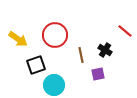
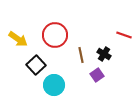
red line: moved 1 px left, 4 px down; rotated 21 degrees counterclockwise
black cross: moved 1 px left, 4 px down
black square: rotated 24 degrees counterclockwise
purple square: moved 1 px left, 1 px down; rotated 24 degrees counterclockwise
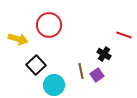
red circle: moved 6 px left, 10 px up
yellow arrow: rotated 18 degrees counterclockwise
brown line: moved 16 px down
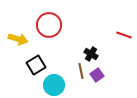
black cross: moved 13 px left
black square: rotated 12 degrees clockwise
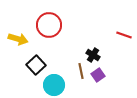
black cross: moved 2 px right, 1 px down
black square: rotated 12 degrees counterclockwise
purple square: moved 1 px right
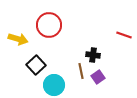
black cross: rotated 24 degrees counterclockwise
purple square: moved 2 px down
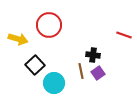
black square: moved 1 px left
purple square: moved 4 px up
cyan circle: moved 2 px up
